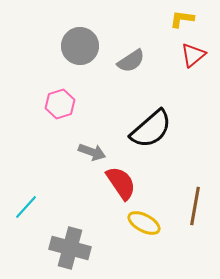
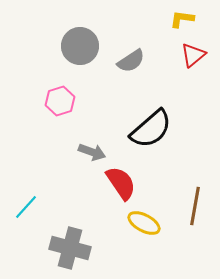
pink hexagon: moved 3 px up
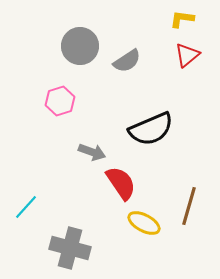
red triangle: moved 6 px left
gray semicircle: moved 4 px left
black semicircle: rotated 18 degrees clockwise
brown line: moved 6 px left; rotated 6 degrees clockwise
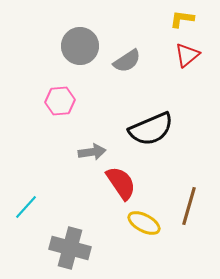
pink hexagon: rotated 12 degrees clockwise
gray arrow: rotated 28 degrees counterclockwise
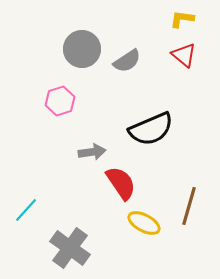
gray circle: moved 2 px right, 3 px down
red triangle: moved 3 px left; rotated 40 degrees counterclockwise
pink hexagon: rotated 12 degrees counterclockwise
cyan line: moved 3 px down
gray cross: rotated 21 degrees clockwise
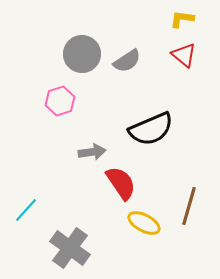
gray circle: moved 5 px down
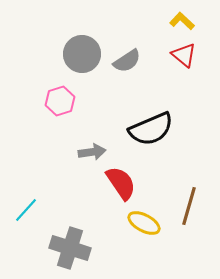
yellow L-shape: moved 2 px down; rotated 35 degrees clockwise
gray cross: rotated 18 degrees counterclockwise
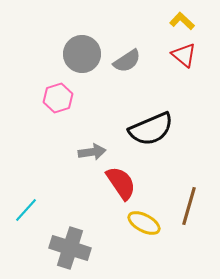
pink hexagon: moved 2 px left, 3 px up
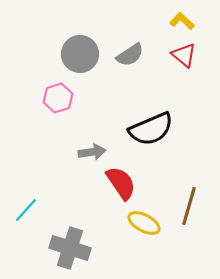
gray circle: moved 2 px left
gray semicircle: moved 3 px right, 6 px up
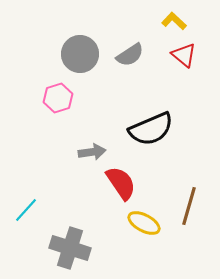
yellow L-shape: moved 8 px left
